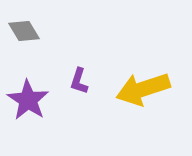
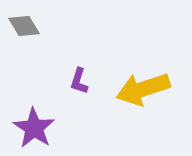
gray diamond: moved 5 px up
purple star: moved 6 px right, 28 px down
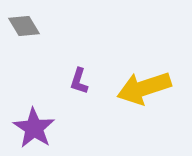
yellow arrow: moved 1 px right, 1 px up
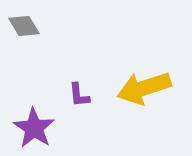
purple L-shape: moved 14 px down; rotated 24 degrees counterclockwise
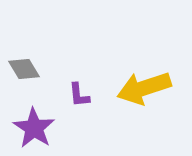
gray diamond: moved 43 px down
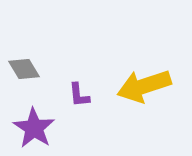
yellow arrow: moved 2 px up
